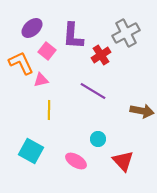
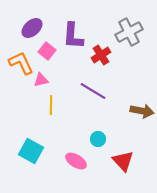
gray cross: moved 3 px right, 1 px up
yellow line: moved 2 px right, 5 px up
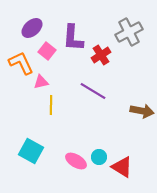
purple L-shape: moved 2 px down
pink triangle: moved 2 px down
cyan circle: moved 1 px right, 18 px down
red triangle: moved 1 px left, 6 px down; rotated 15 degrees counterclockwise
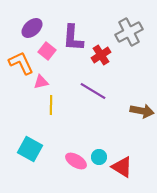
cyan square: moved 1 px left, 2 px up
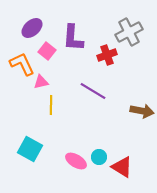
red cross: moved 6 px right; rotated 12 degrees clockwise
orange L-shape: moved 1 px right, 1 px down
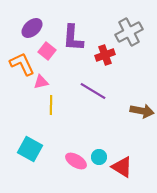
red cross: moved 2 px left
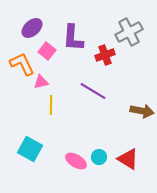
red triangle: moved 6 px right, 8 px up
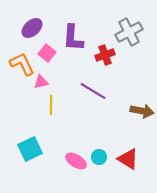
pink square: moved 2 px down
cyan square: rotated 35 degrees clockwise
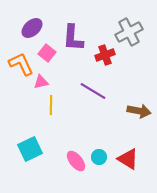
orange L-shape: moved 1 px left
brown arrow: moved 3 px left
pink ellipse: rotated 20 degrees clockwise
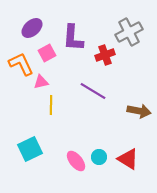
pink square: rotated 24 degrees clockwise
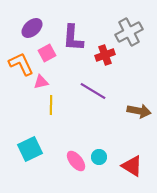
red triangle: moved 4 px right, 7 px down
